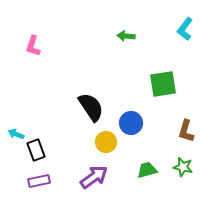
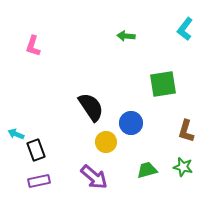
purple arrow: rotated 76 degrees clockwise
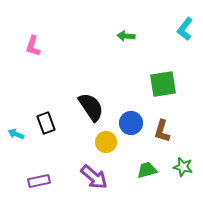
brown L-shape: moved 24 px left
black rectangle: moved 10 px right, 27 px up
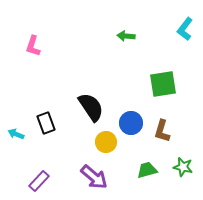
purple rectangle: rotated 35 degrees counterclockwise
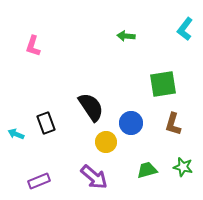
brown L-shape: moved 11 px right, 7 px up
purple rectangle: rotated 25 degrees clockwise
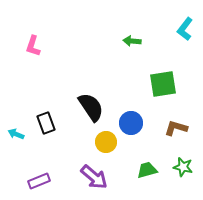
green arrow: moved 6 px right, 5 px down
brown L-shape: moved 3 px right, 4 px down; rotated 90 degrees clockwise
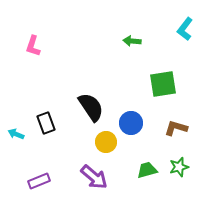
green star: moved 4 px left; rotated 30 degrees counterclockwise
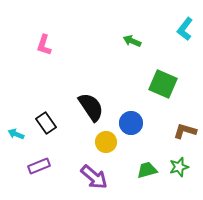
green arrow: rotated 18 degrees clockwise
pink L-shape: moved 11 px right, 1 px up
green square: rotated 32 degrees clockwise
black rectangle: rotated 15 degrees counterclockwise
brown L-shape: moved 9 px right, 3 px down
purple rectangle: moved 15 px up
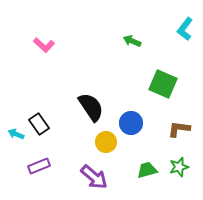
pink L-shape: rotated 65 degrees counterclockwise
black rectangle: moved 7 px left, 1 px down
brown L-shape: moved 6 px left, 2 px up; rotated 10 degrees counterclockwise
